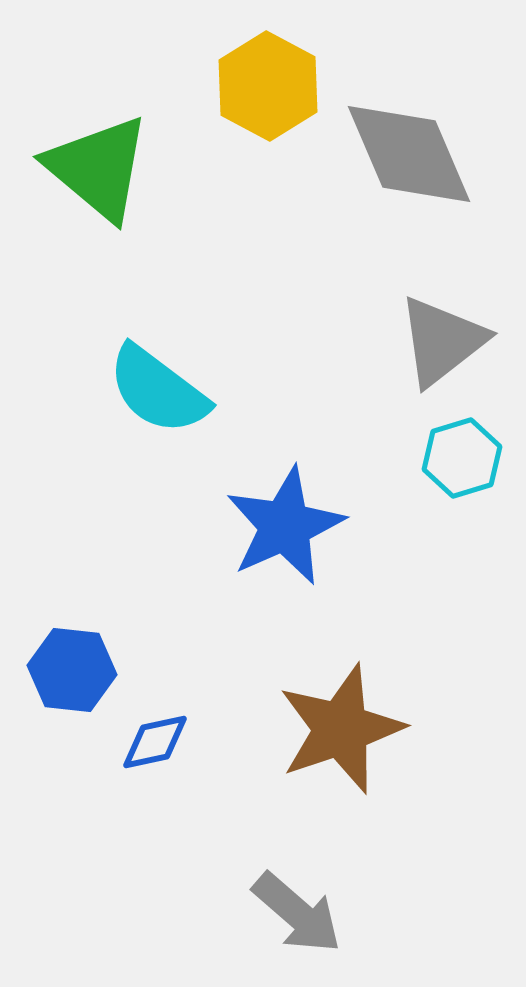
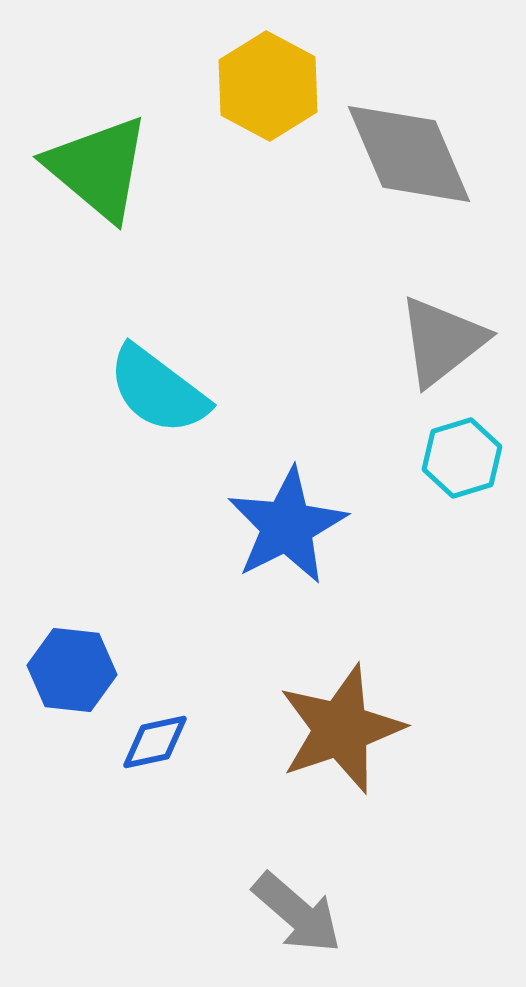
blue star: moved 2 px right; rotated 3 degrees counterclockwise
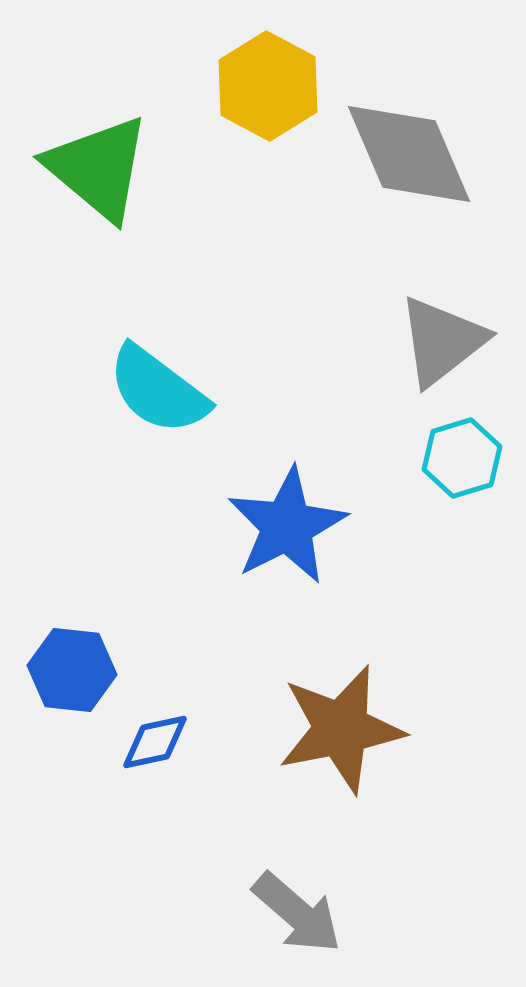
brown star: rotated 8 degrees clockwise
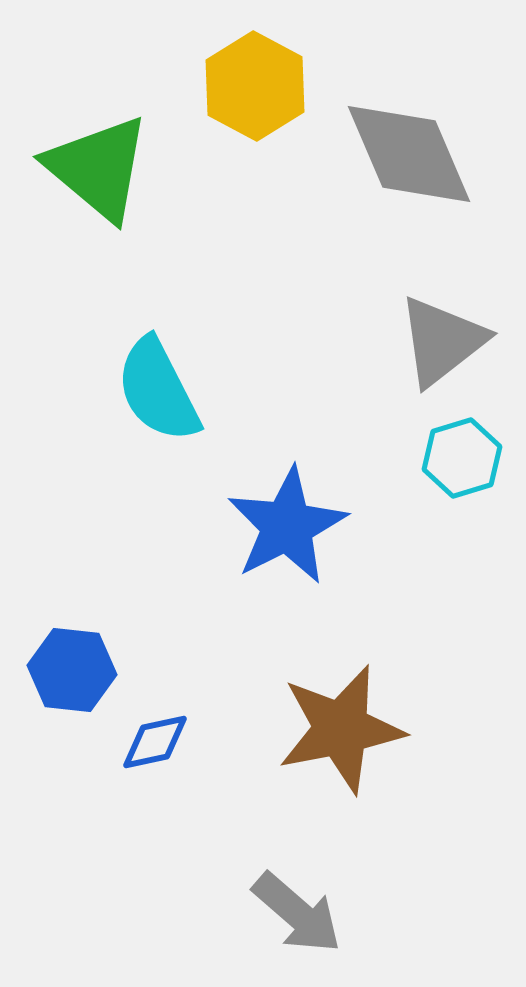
yellow hexagon: moved 13 px left
cyan semicircle: rotated 26 degrees clockwise
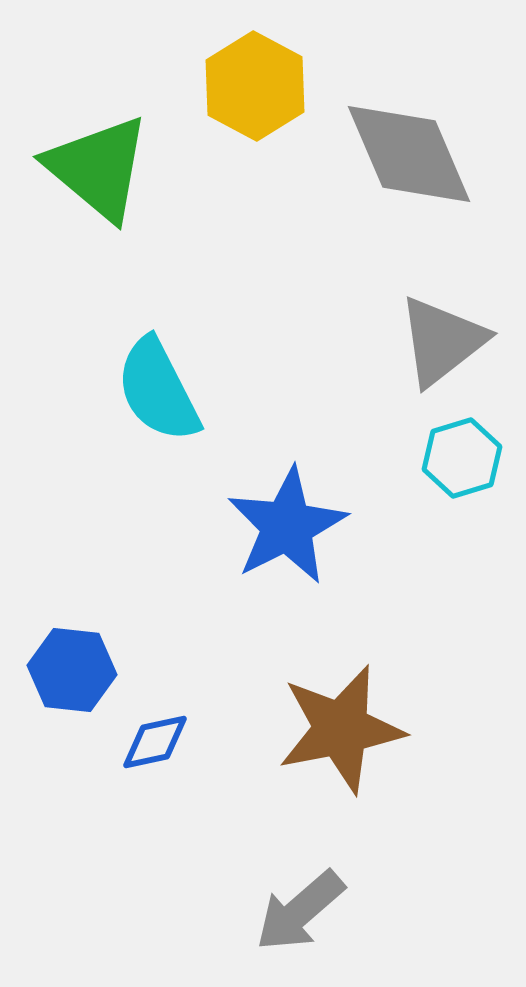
gray arrow: moved 3 px right, 2 px up; rotated 98 degrees clockwise
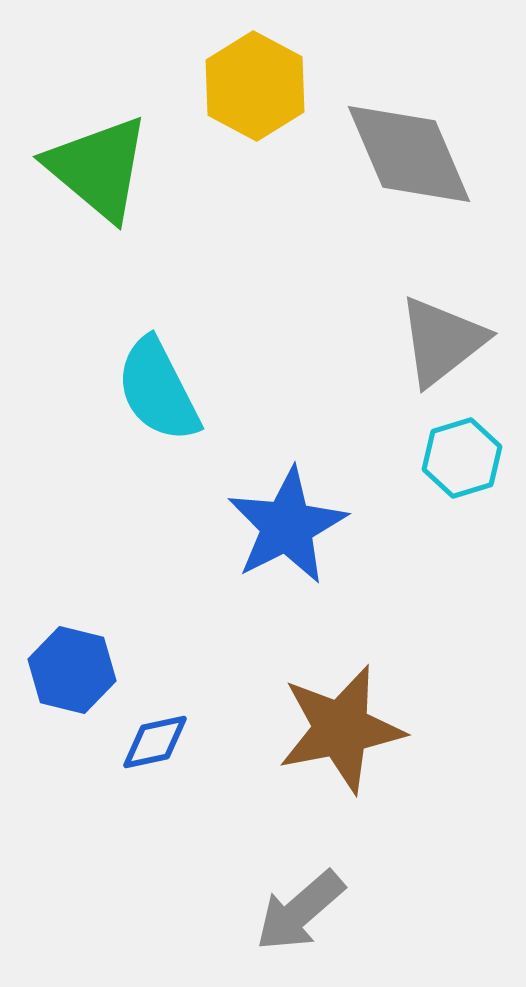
blue hexagon: rotated 8 degrees clockwise
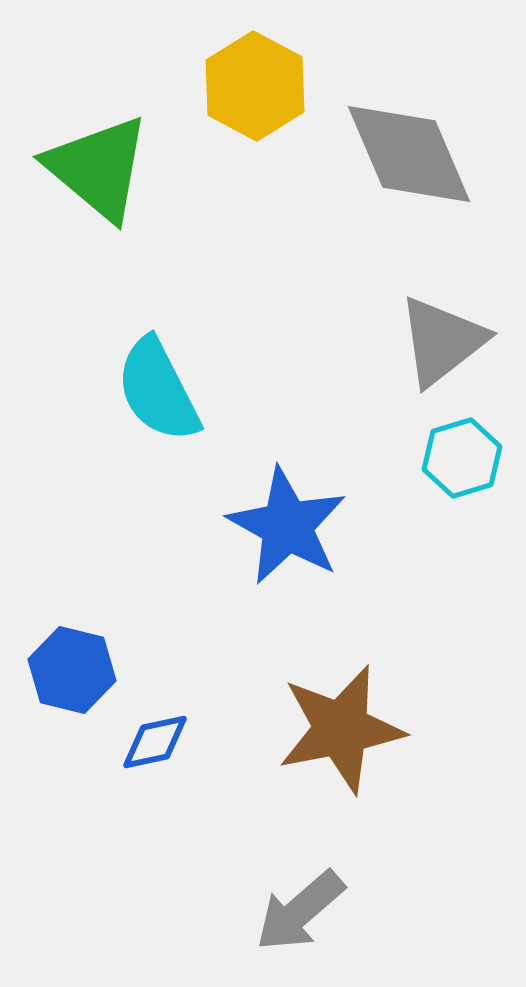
blue star: rotated 16 degrees counterclockwise
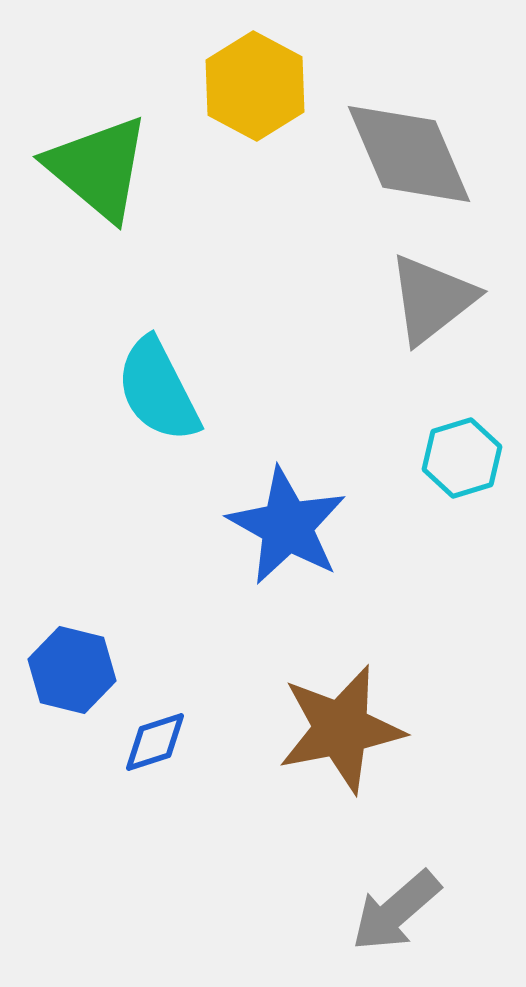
gray triangle: moved 10 px left, 42 px up
blue diamond: rotated 6 degrees counterclockwise
gray arrow: moved 96 px right
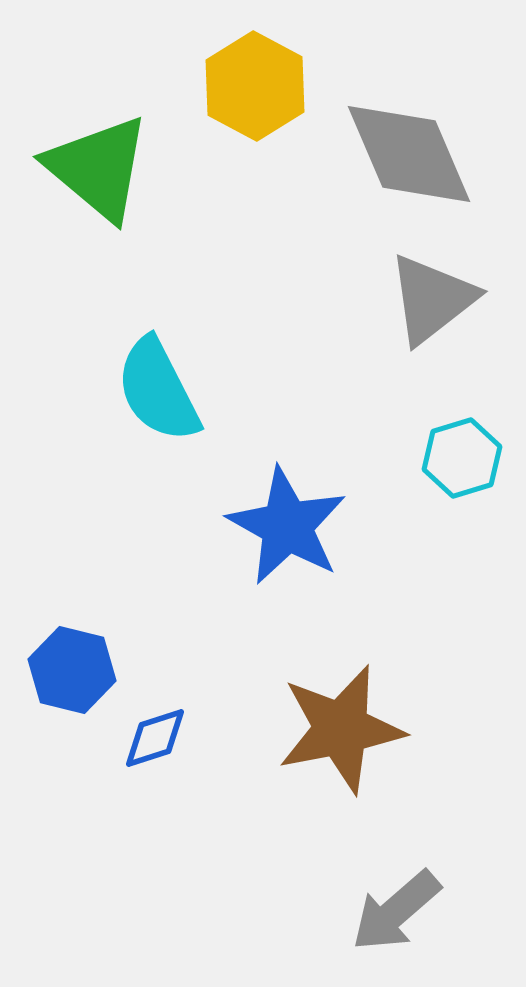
blue diamond: moved 4 px up
